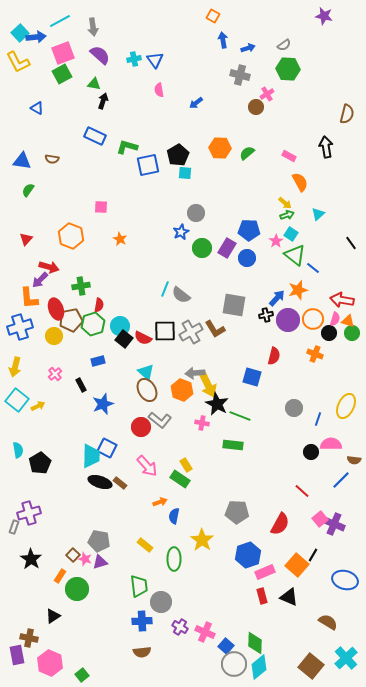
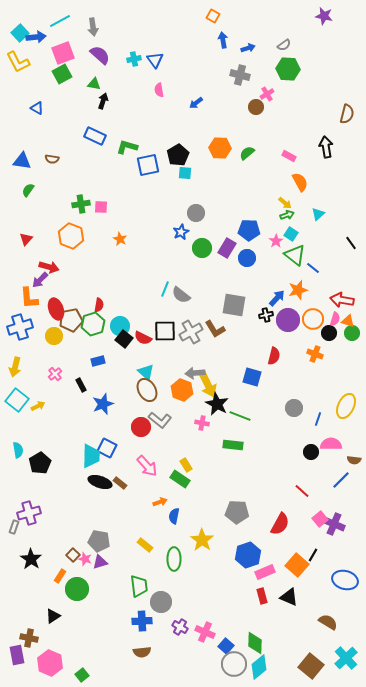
green cross at (81, 286): moved 82 px up
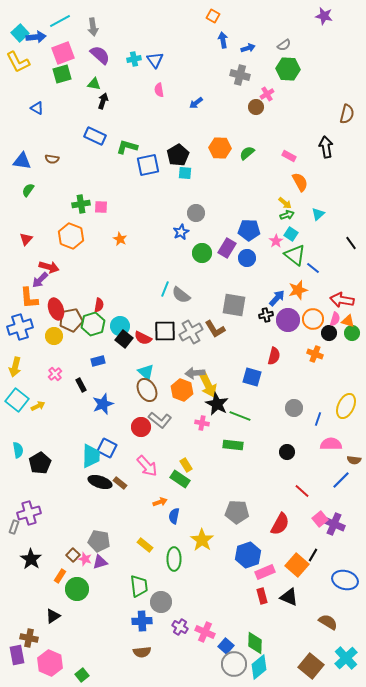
green square at (62, 74): rotated 12 degrees clockwise
green circle at (202, 248): moved 5 px down
black circle at (311, 452): moved 24 px left
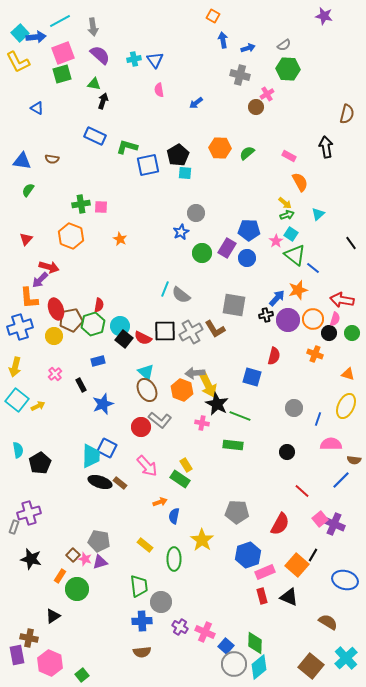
orange triangle at (348, 321): moved 53 px down
black star at (31, 559): rotated 20 degrees counterclockwise
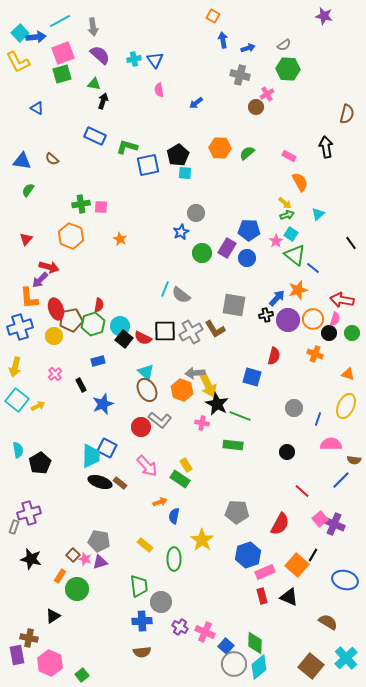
brown semicircle at (52, 159): rotated 32 degrees clockwise
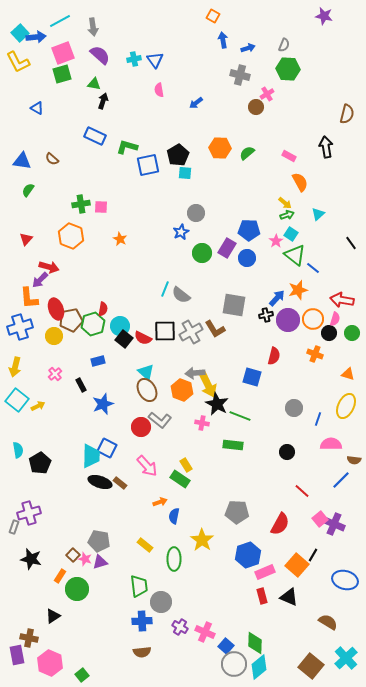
gray semicircle at (284, 45): rotated 32 degrees counterclockwise
red semicircle at (99, 305): moved 4 px right, 4 px down
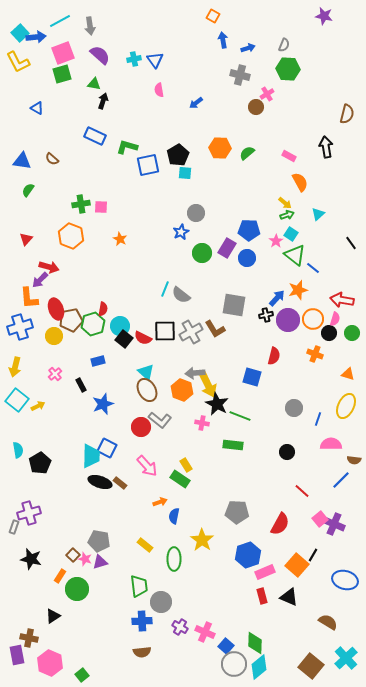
gray arrow at (93, 27): moved 3 px left, 1 px up
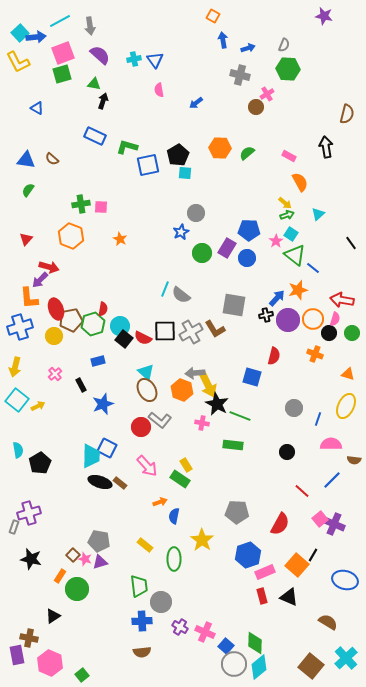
blue triangle at (22, 161): moved 4 px right, 1 px up
blue line at (341, 480): moved 9 px left
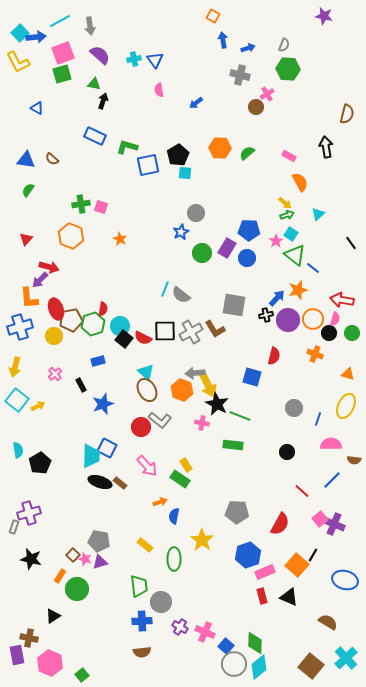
pink square at (101, 207): rotated 16 degrees clockwise
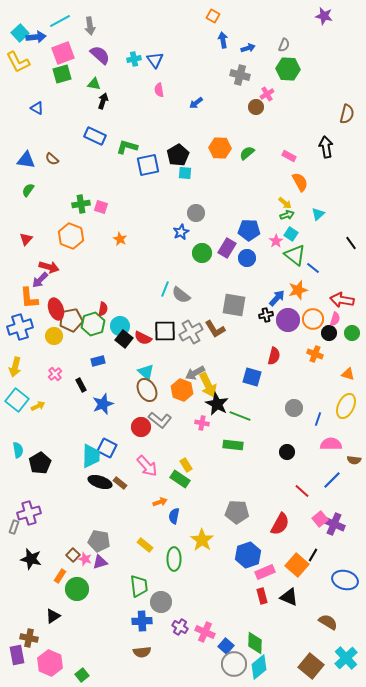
gray arrow at (195, 373): rotated 24 degrees counterclockwise
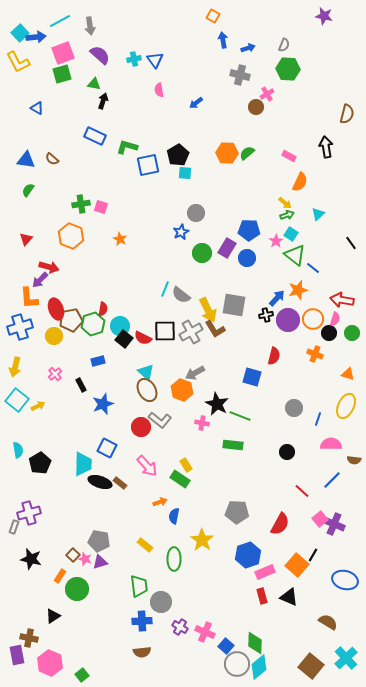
orange hexagon at (220, 148): moved 7 px right, 5 px down
orange semicircle at (300, 182): rotated 54 degrees clockwise
yellow arrow at (208, 385): moved 75 px up
cyan trapezoid at (91, 456): moved 8 px left, 8 px down
gray circle at (234, 664): moved 3 px right
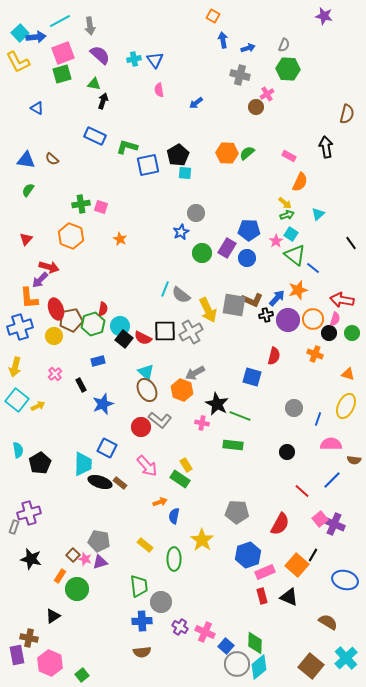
brown L-shape at (215, 329): moved 37 px right, 29 px up; rotated 35 degrees counterclockwise
